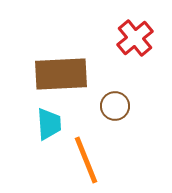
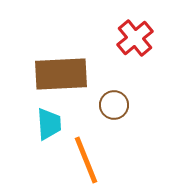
brown circle: moved 1 px left, 1 px up
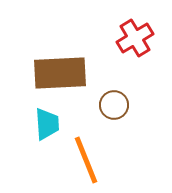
red cross: rotated 9 degrees clockwise
brown rectangle: moved 1 px left, 1 px up
cyan trapezoid: moved 2 px left
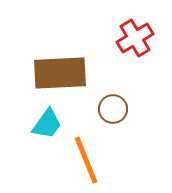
brown circle: moved 1 px left, 4 px down
cyan trapezoid: rotated 40 degrees clockwise
